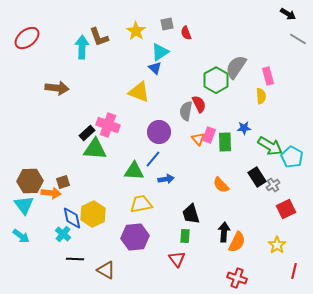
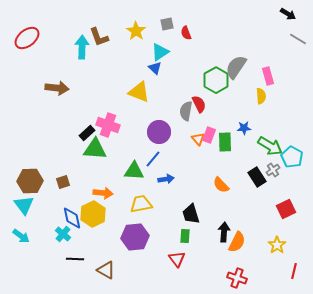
gray cross at (273, 185): moved 15 px up
orange arrow at (51, 193): moved 52 px right
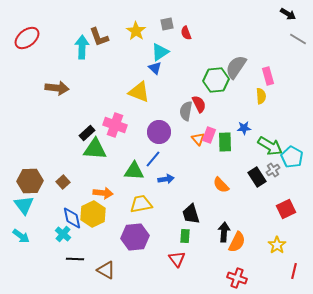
green hexagon at (216, 80): rotated 25 degrees clockwise
pink cross at (108, 125): moved 7 px right
brown square at (63, 182): rotated 24 degrees counterclockwise
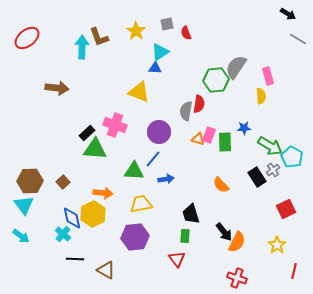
blue triangle at (155, 68): rotated 40 degrees counterclockwise
red semicircle at (199, 104): rotated 36 degrees clockwise
orange triangle at (198, 139): rotated 32 degrees counterclockwise
black arrow at (224, 232): rotated 138 degrees clockwise
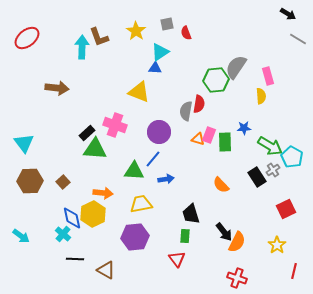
cyan triangle at (24, 205): moved 62 px up
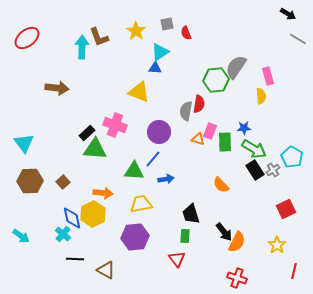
pink rectangle at (209, 135): moved 1 px right, 4 px up
green arrow at (270, 146): moved 16 px left, 3 px down
black rectangle at (257, 177): moved 2 px left, 7 px up
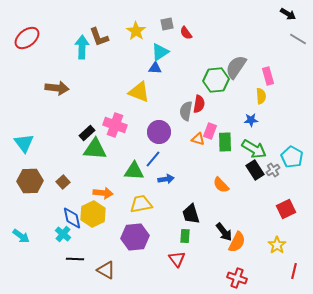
red semicircle at (186, 33): rotated 16 degrees counterclockwise
blue star at (244, 128): moved 7 px right, 8 px up
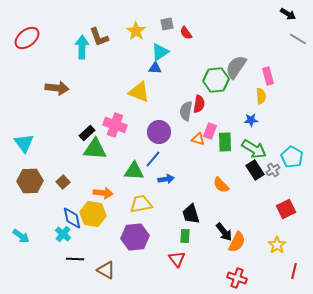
yellow hexagon at (93, 214): rotated 25 degrees counterclockwise
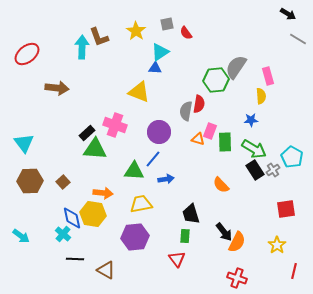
red ellipse at (27, 38): moved 16 px down
red square at (286, 209): rotated 18 degrees clockwise
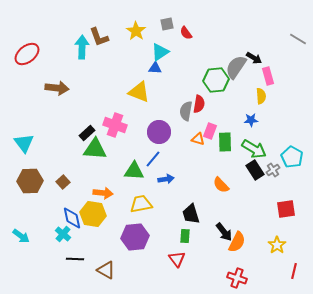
black arrow at (288, 14): moved 34 px left, 44 px down
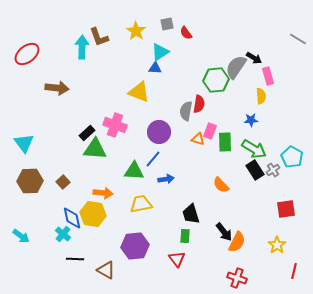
purple hexagon at (135, 237): moved 9 px down
